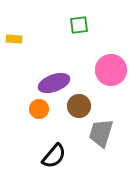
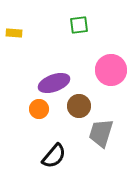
yellow rectangle: moved 6 px up
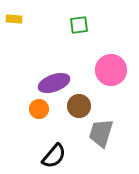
yellow rectangle: moved 14 px up
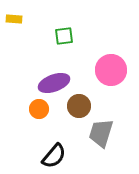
green square: moved 15 px left, 11 px down
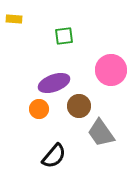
gray trapezoid: rotated 52 degrees counterclockwise
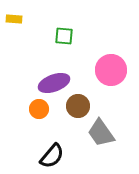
green square: rotated 12 degrees clockwise
brown circle: moved 1 px left
black semicircle: moved 2 px left
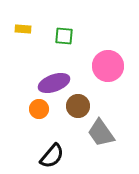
yellow rectangle: moved 9 px right, 10 px down
pink circle: moved 3 px left, 4 px up
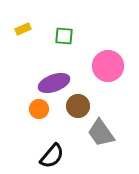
yellow rectangle: rotated 28 degrees counterclockwise
